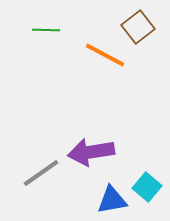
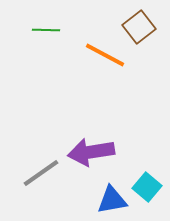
brown square: moved 1 px right
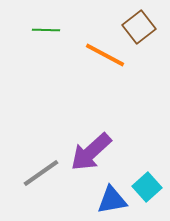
purple arrow: rotated 33 degrees counterclockwise
cyan square: rotated 8 degrees clockwise
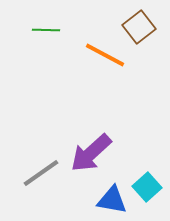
purple arrow: moved 1 px down
blue triangle: rotated 20 degrees clockwise
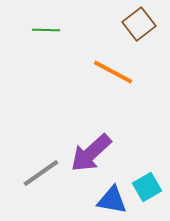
brown square: moved 3 px up
orange line: moved 8 px right, 17 px down
cyan square: rotated 12 degrees clockwise
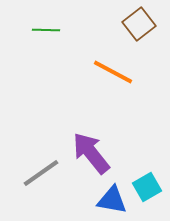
purple arrow: rotated 93 degrees clockwise
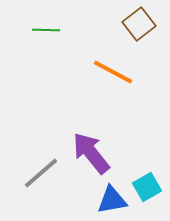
gray line: rotated 6 degrees counterclockwise
blue triangle: rotated 20 degrees counterclockwise
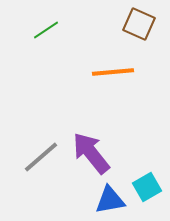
brown square: rotated 28 degrees counterclockwise
green line: rotated 36 degrees counterclockwise
orange line: rotated 33 degrees counterclockwise
gray line: moved 16 px up
blue triangle: moved 2 px left
